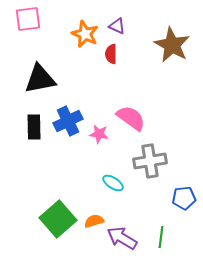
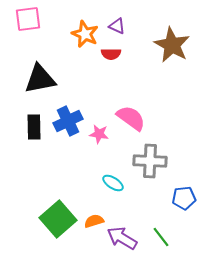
red semicircle: rotated 90 degrees counterclockwise
gray cross: rotated 12 degrees clockwise
green line: rotated 45 degrees counterclockwise
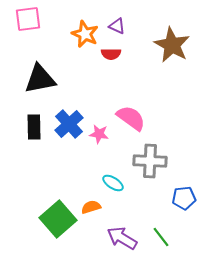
blue cross: moved 1 px right, 3 px down; rotated 16 degrees counterclockwise
orange semicircle: moved 3 px left, 14 px up
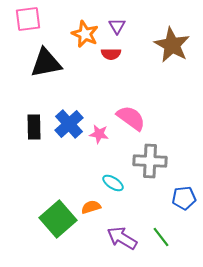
purple triangle: rotated 36 degrees clockwise
black triangle: moved 6 px right, 16 px up
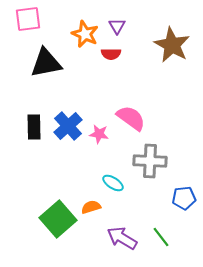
blue cross: moved 1 px left, 2 px down
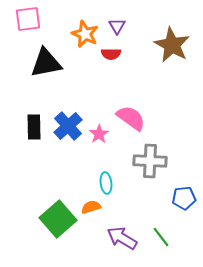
pink star: rotated 30 degrees clockwise
cyan ellipse: moved 7 px left; rotated 50 degrees clockwise
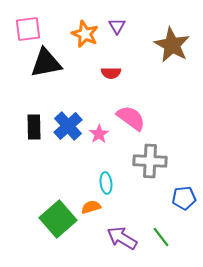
pink square: moved 10 px down
red semicircle: moved 19 px down
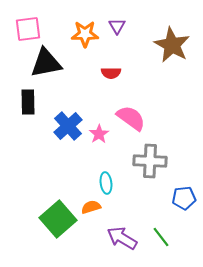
orange star: rotated 24 degrees counterclockwise
black rectangle: moved 6 px left, 25 px up
